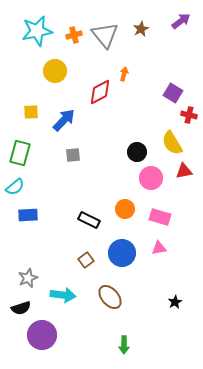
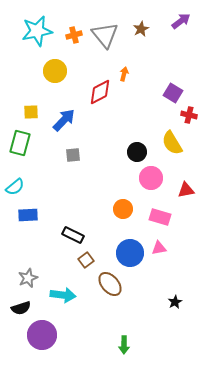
green rectangle: moved 10 px up
red triangle: moved 2 px right, 19 px down
orange circle: moved 2 px left
black rectangle: moved 16 px left, 15 px down
blue circle: moved 8 px right
brown ellipse: moved 13 px up
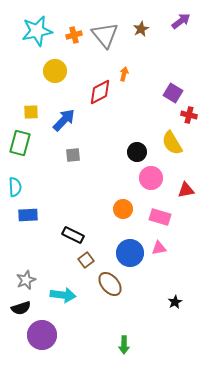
cyan semicircle: rotated 54 degrees counterclockwise
gray star: moved 2 px left, 2 px down
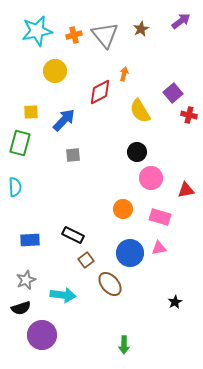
purple square: rotated 18 degrees clockwise
yellow semicircle: moved 32 px left, 32 px up
blue rectangle: moved 2 px right, 25 px down
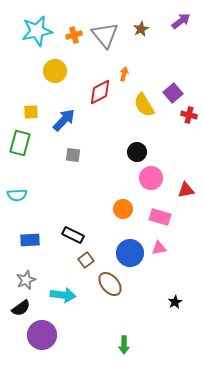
yellow semicircle: moved 4 px right, 6 px up
gray square: rotated 14 degrees clockwise
cyan semicircle: moved 2 px right, 8 px down; rotated 90 degrees clockwise
black semicircle: rotated 18 degrees counterclockwise
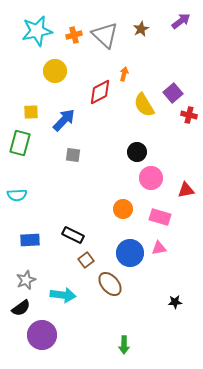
gray triangle: rotated 8 degrees counterclockwise
black star: rotated 24 degrees clockwise
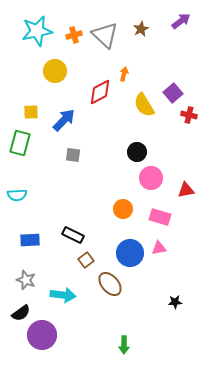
gray star: rotated 30 degrees counterclockwise
black semicircle: moved 5 px down
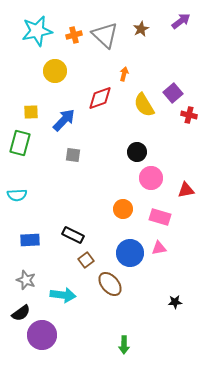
red diamond: moved 6 px down; rotated 8 degrees clockwise
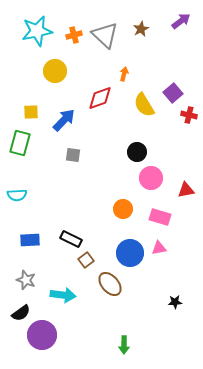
black rectangle: moved 2 px left, 4 px down
